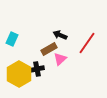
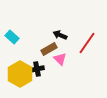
cyan rectangle: moved 2 px up; rotated 72 degrees counterclockwise
pink triangle: rotated 32 degrees counterclockwise
yellow hexagon: moved 1 px right
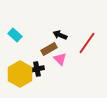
cyan rectangle: moved 3 px right, 2 px up
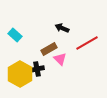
black arrow: moved 2 px right, 7 px up
red line: rotated 25 degrees clockwise
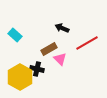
black cross: rotated 24 degrees clockwise
yellow hexagon: moved 3 px down
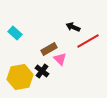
black arrow: moved 11 px right, 1 px up
cyan rectangle: moved 2 px up
red line: moved 1 px right, 2 px up
black cross: moved 5 px right, 2 px down; rotated 24 degrees clockwise
yellow hexagon: rotated 20 degrees clockwise
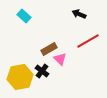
black arrow: moved 6 px right, 13 px up
cyan rectangle: moved 9 px right, 17 px up
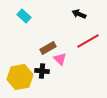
brown rectangle: moved 1 px left, 1 px up
black cross: rotated 32 degrees counterclockwise
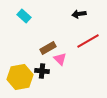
black arrow: rotated 32 degrees counterclockwise
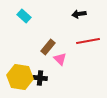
red line: rotated 20 degrees clockwise
brown rectangle: moved 1 px up; rotated 21 degrees counterclockwise
black cross: moved 2 px left, 7 px down
yellow hexagon: rotated 20 degrees clockwise
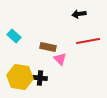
cyan rectangle: moved 10 px left, 20 px down
brown rectangle: rotated 63 degrees clockwise
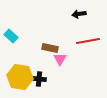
cyan rectangle: moved 3 px left
brown rectangle: moved 2 px right, 1 px down
pink triangle: rotated 16 degrees clockwise
black cross: moved 1 px left, 1 px down
